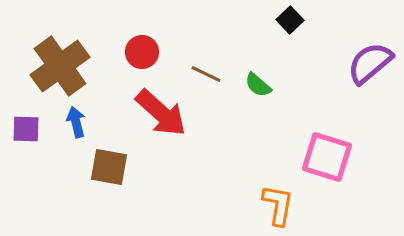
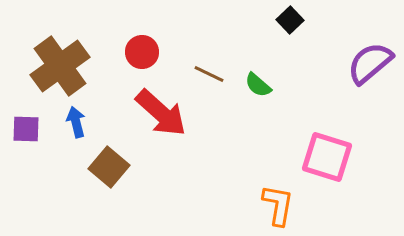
brown line: moved 3 px right
brown square: rotated 30 degrees clockwise
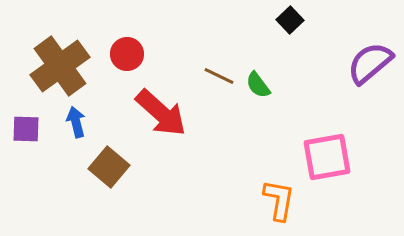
red circle: moved 15 px left, 2 px down
brown line: moved 10 px right, 2 px down
green semicircle: rotated 12 degrees clockwise
pink square: rotated 27 degrees counterclockwise
orange L-shape: moved 1 px right, 5 px up
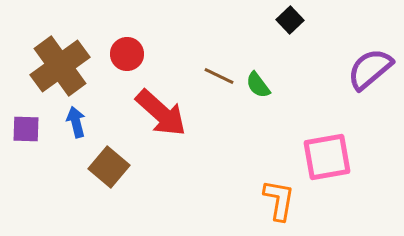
purple semicircle: moved 6 px down
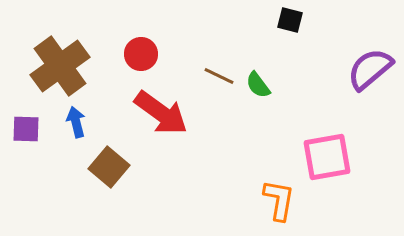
black square: rotated 32 degrees counterclockwise
red circle: moved 14 px right
red arrow: rotated 6 degrees counterclockwise
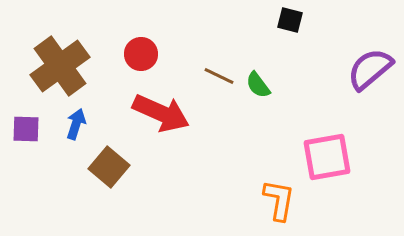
red arrow: rotated 12 degrees counterclockwise
blue arrow: moved 2 px down; rotated 32 degrees clockwise
